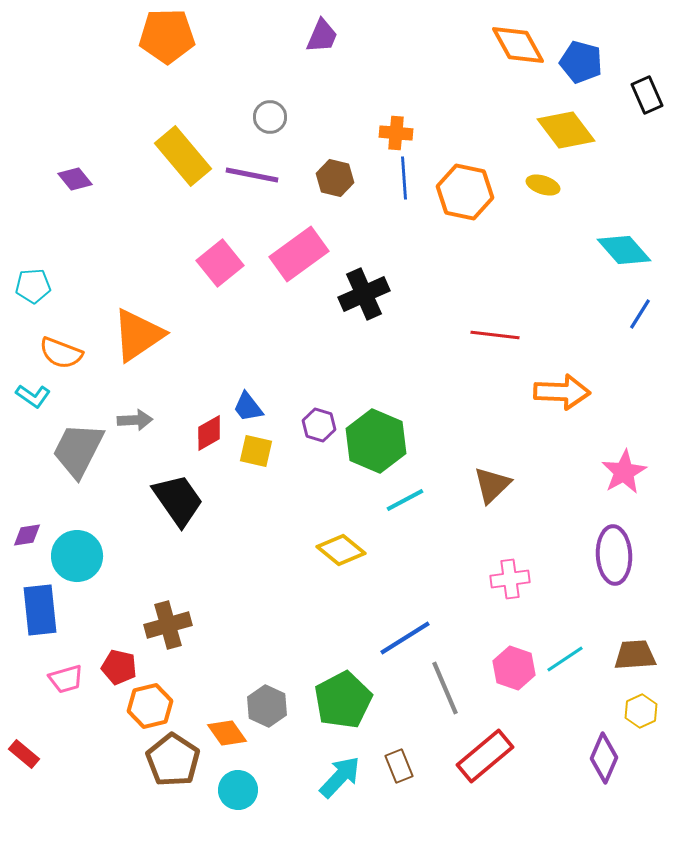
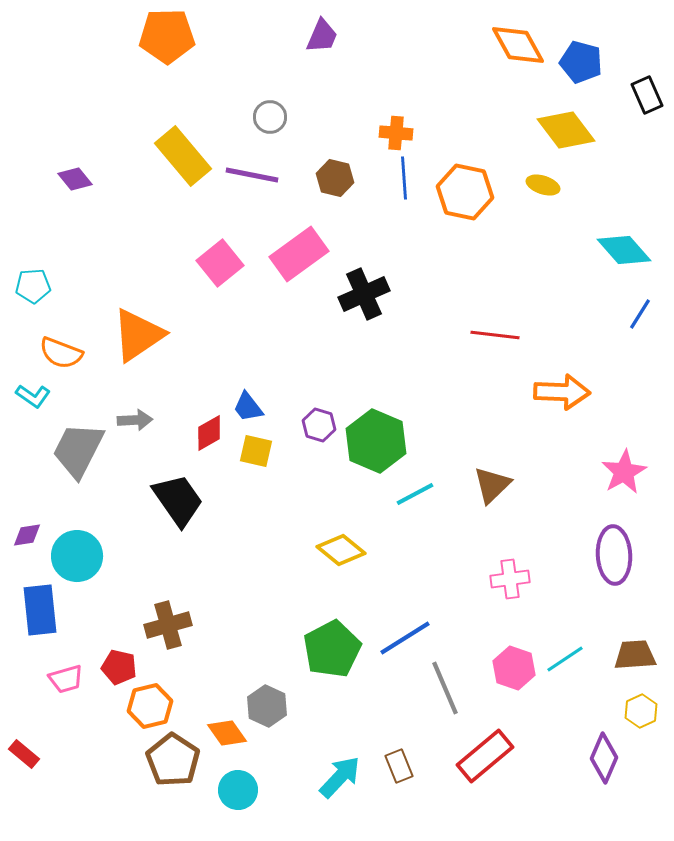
cyan line at (405, 500): moved 10 px right, 6 px up
green pentagon at (343, 700): moved 11 px left, 51 px up
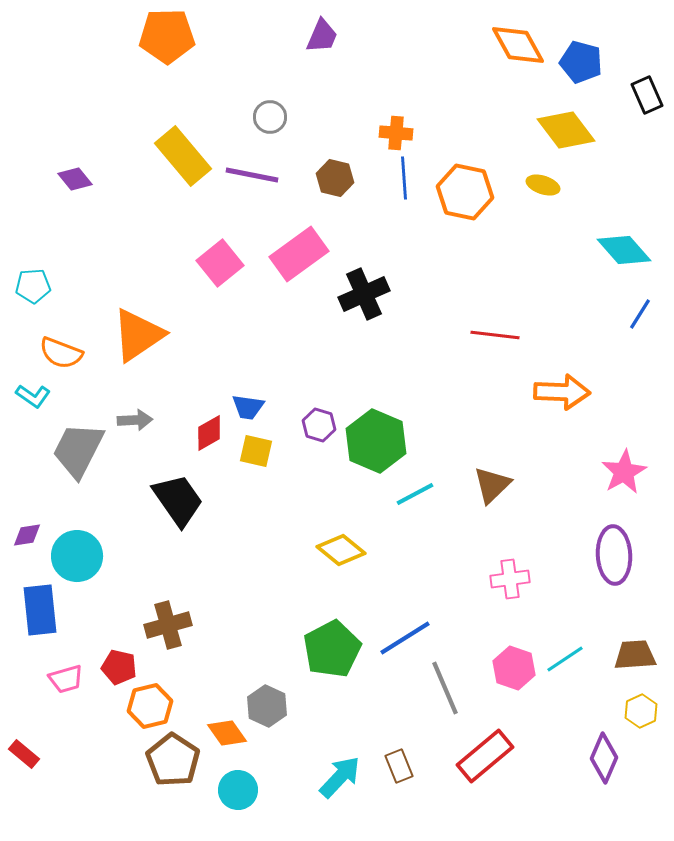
blue trapezoid at (248, 407): rotated 44 degrees counterclockwise
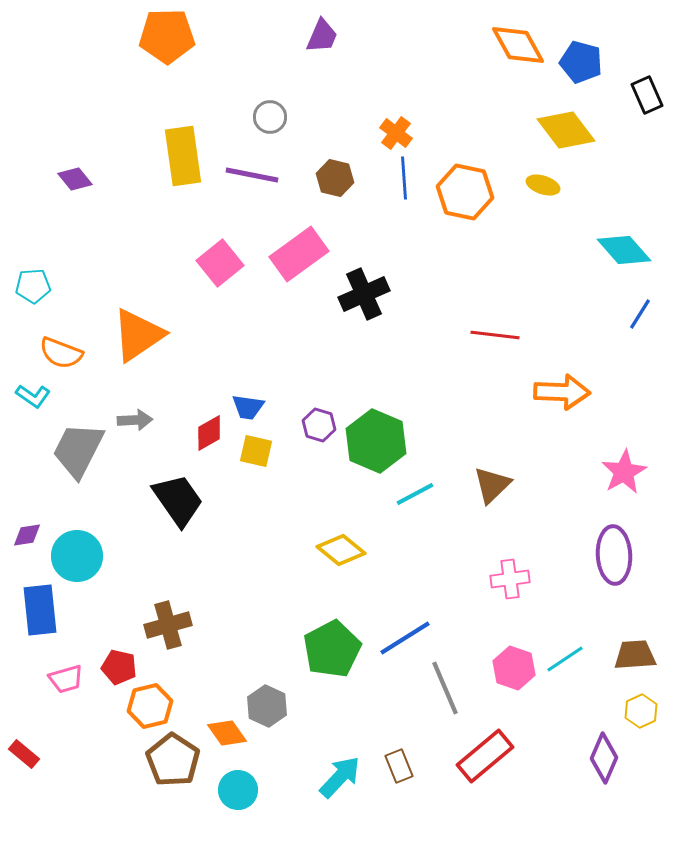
orange cross at (396, 133): rotated 32 degrees clockwise
yellow rectangle at (183, 156): rotated 32 degrees clockwise
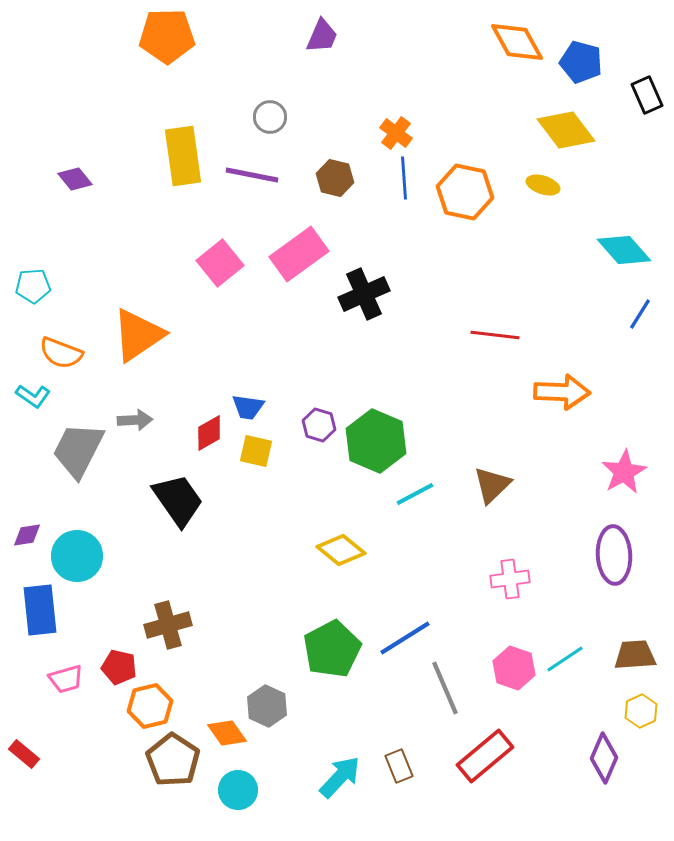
orange diamond at (518, 45): moved 1 px left, 3 px up
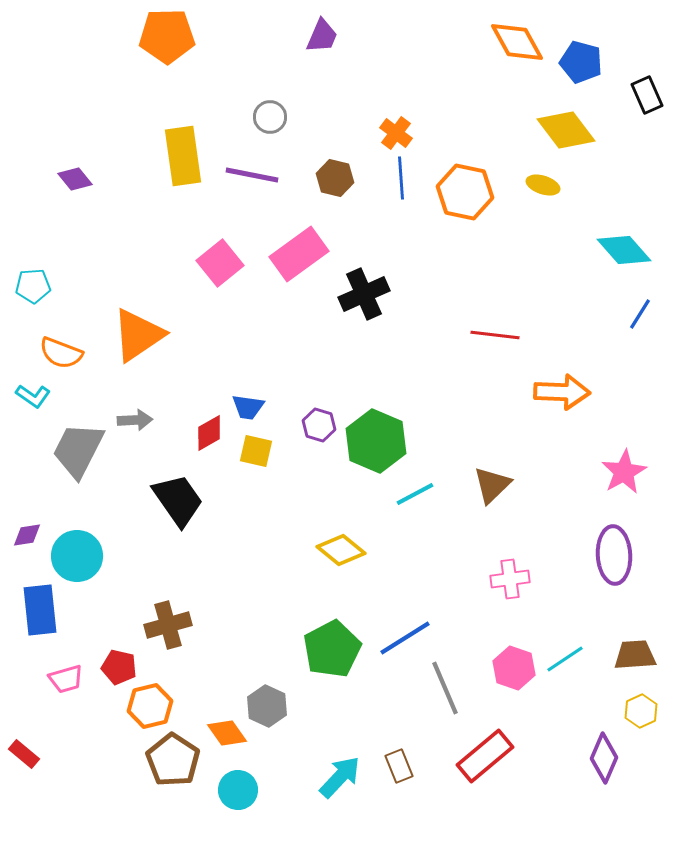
blue line at (404, 178): moved 3 px left
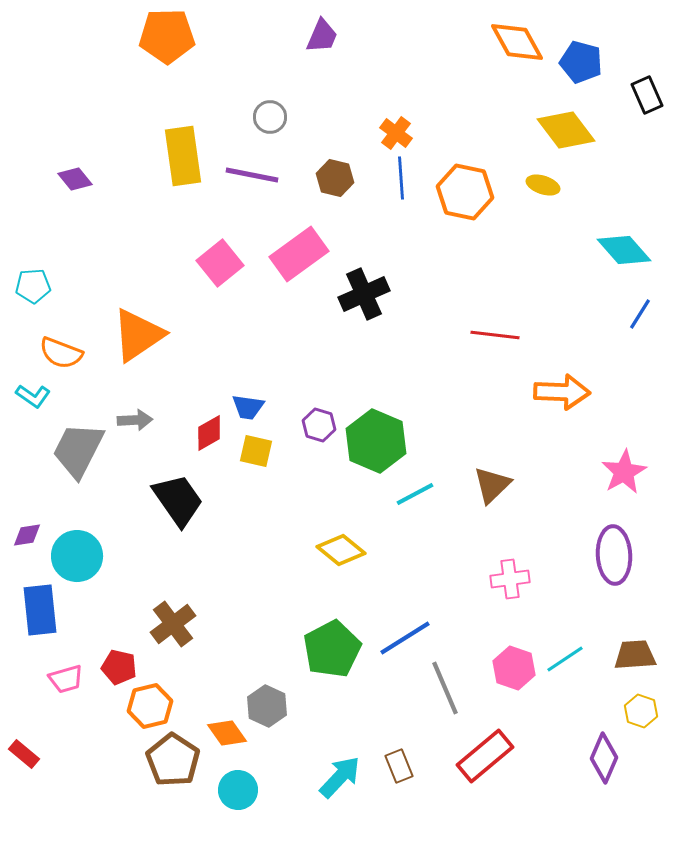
brown cross at (168, 625): moved 5 px right, 1 px up; rotated 21 degrees counterclockwise
yellow hexagon at (641, 711): rotated 16 degrees counterclockwise
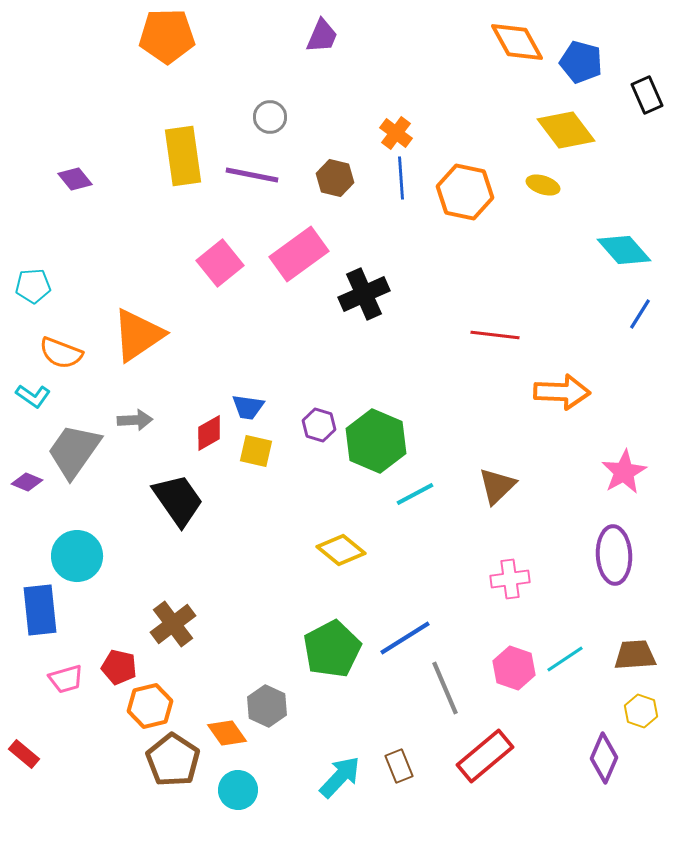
gray trapezoid at (78, 450): moved 4 px left, 1 px down; rotated 8 degrees clockwise
brown triangle at (492, 485): moved 5 px right, 1 px down
purple diamond at (27, 535): moved 53 px up; rotated 32 degrees clockwise
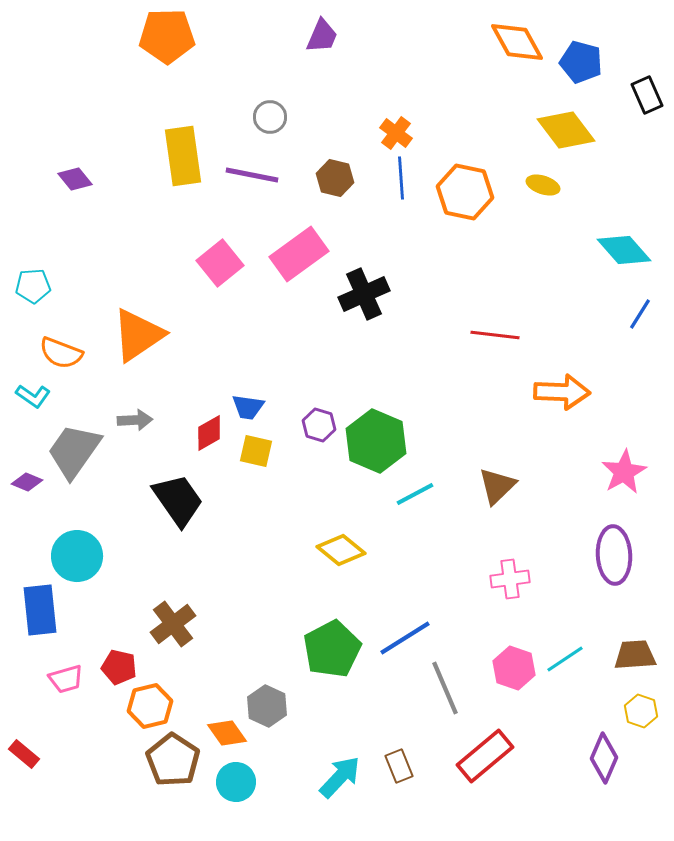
cyan circle at (238, 790): moved 2 px left, 8 px up
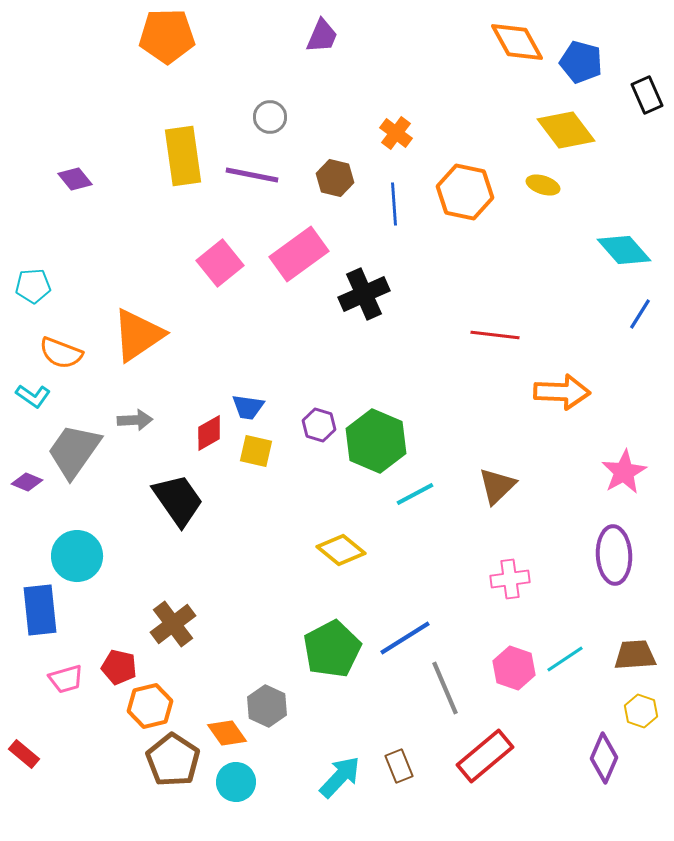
blue line at (401, 178): moved 7 px left, 26 px down
